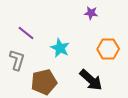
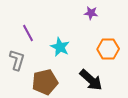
purple line: moved 2 px right; rotated 24 degrees clockwise
cyan star: moved 1 px up
brown pentagon: moved 1 px right
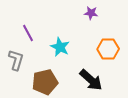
gray L-shape: moved 1 px left
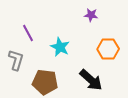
purple star: moved 2 px down
brown pentagon: rotated 20 degrees clockwise
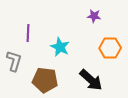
purple star: moved 3 px right, 1 px down
purple line: rotated 30 degrees clockwise
orange hexagon: moved 2 px right, 1 px up
gray L-shape: moved 2 px left, 1 px down
brown pentagon: moved 2 px up
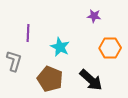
brown pentagon: moved 5 px right, 1 px up; rotated 15 degrees clockwise
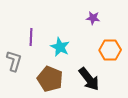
purple star: moved 1 px left, 2 px down
purple line: moved 3 px right, 4 px down
orange hexagon: moved 2 px down
black arrow: moved 2 px left, 1 px up; rotated 10 degrees clockwise
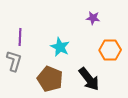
purple line: moved 11 px left
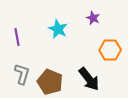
purple star: rotated 16 degrees clockwise
purple line: moved 3 px left; rotated 12 degrees counterclockwise
cyan star: moved 2 px left, 18 px up
gray L-shape: moved 8 px right, 13 px down
brown pentagon: moved 3 px down
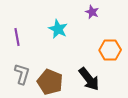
purple star: moved 1 px left, 6 px up
